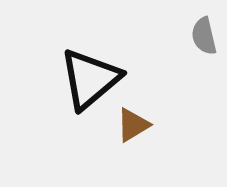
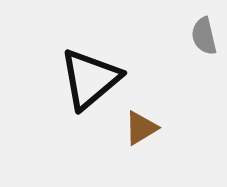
brown triangle: moved 8 px right, 3 px down
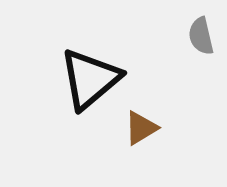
gray semicircle: moved 3 px left
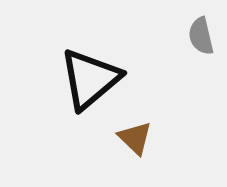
brown triangle: moved 6 px left, 10 px down; rotated 45 degrees counterclockwise
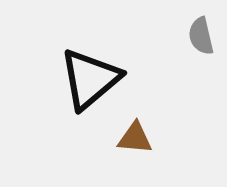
brown triangle: rotated 39 degrees counterclockwise
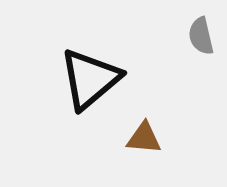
brown triangle: moved 9 px right
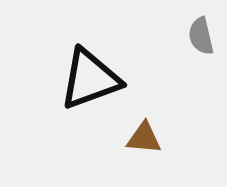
black triangle: rotated 20 degrees clockwise
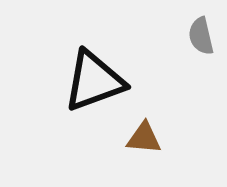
black triangle: moved 4 px right, 2 px down
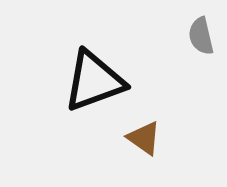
brown triangle: rotated 30 degrees clockwise
